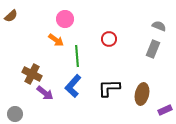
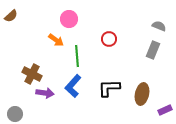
pink circle: moved 4 px right
gray rectangle: moved 1 px down
purple arrow: rotated 30 degrees counterclockwise
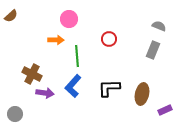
orange arrow: rotated 35 degrees counterclockwise
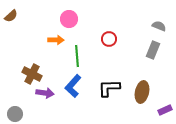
brown ellipse: moved 2 px up
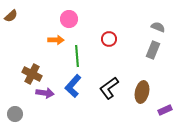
gray semicircle: moved 1 px left, 1 px down
black L-shape: rotated 35 degrees counterclockwise
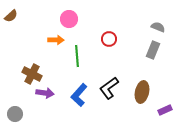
blue L-shape: moved 6 px right, 9 px down
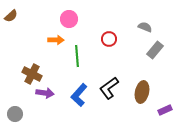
gray semicircle: moved 13 px left
gray rectangle: moved 2 px right; rotated 18 degrees clockwise
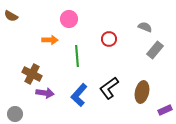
brown semicircle: rotated 72 degrees clockwise
orange arrow: moved 6 px left
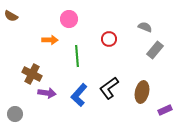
purple arrow: moved 2 px right
